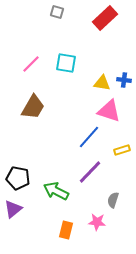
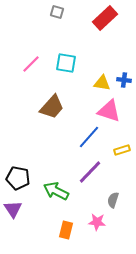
brown trapezoid: moved 19 px right; rotated 12 degrees clockwise
purple triangle: rotated 24 degrees counterclockwise
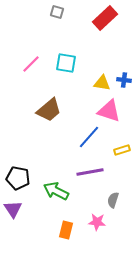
brown trapezoid: moved 3 px left, 3 px down; rotated 8 degrees clockwise
purple line: rotated 36 degrees clockwise
